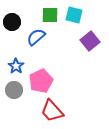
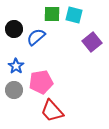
green square: moved 2 px right, 1 px up
black circle: moved 2 px right, 7 px down
purple square: moved 2 px right, 1 px down
pink pentagon: moved 1 px down; rotated 15 degrees clockwise
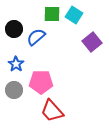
cyan square: rotated 18 degrees clockwise
blue star: moved 2 px up
pink pentagon: rotated 10 degrees clockwise
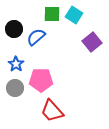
pink pentagon: moved 2 px up
gray circle: moved 1 px right, 2 px up
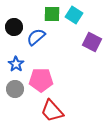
black circle: moved 2 px up
purple square: rotated 24 degrees counterclockwise
gray circle: moved 1 px down
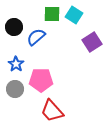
purple square: rotated 30 degrees clockwise
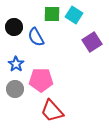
blue semicircle: rotated 78 degrees counterclockwise
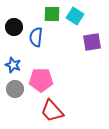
cyan square: moved 1 px right, 1 px down
blue semicircle: rotated 36 degrees clockwise
purple square: rotated 24 degrees clockwise
blue star: moved 3 px left, 1 px down; rotated 14 degrees counterclockwise
